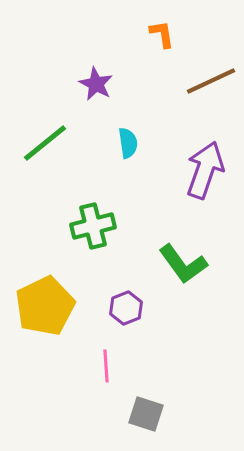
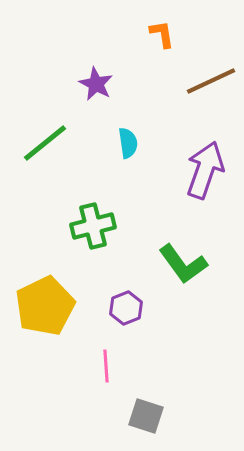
gray square: moved 2 px down
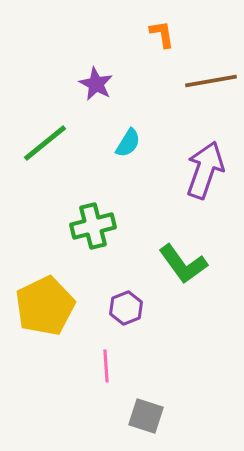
brown line: rotated 15 degrees clockwise
cyan semicircle: rotated 40 degrees clockwise
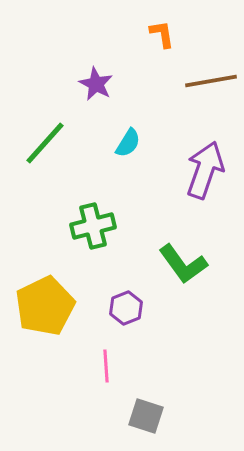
green line: rotated 9 degrees counterclockwise
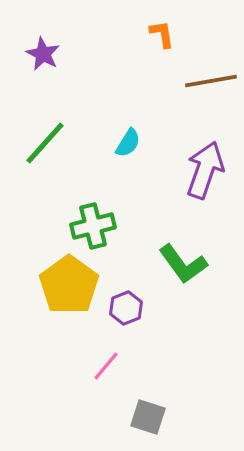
purple star: moved 53 px left, 30 px up
yellow pentagon: moved 24 px right, 21 px up; rotated 10 degrees counterclockwise
pink line: rotated 44 degrees clockwise
gray square: moved 2 px right, 1 px down
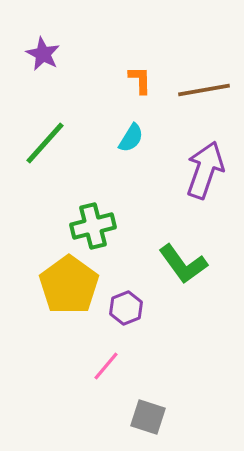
orange L-shape: moved 22 px left, 46 px down; rotated 8 degrees clockwise
brown line: moved 7 px left, 9 px down
cyan semicircle: moved 3 px right, 5 px up
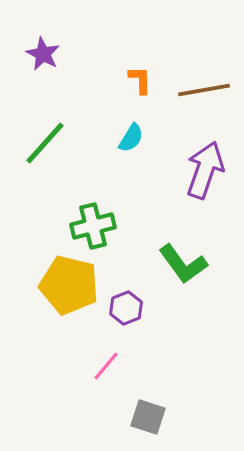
yellow pentagon: rotated 22 degrees counterclockwise
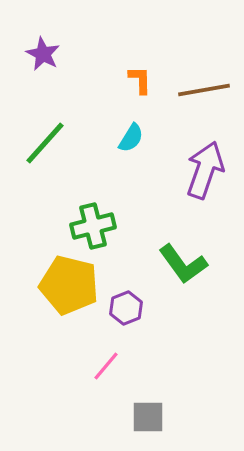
gray square: rotated 18 degrees counterclockwise
